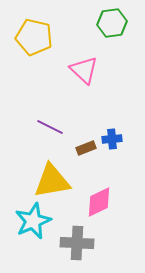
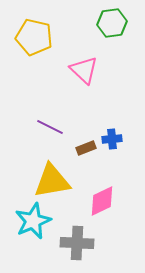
pink diamond: moved 3 px right, 1 px up
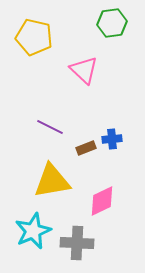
cyan star: moved 10 px down
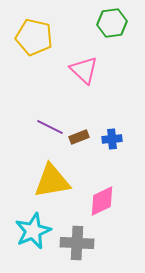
brown rectangle: moved 7 px left, 11 px up
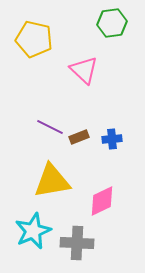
yellow pentagon: moved 2 px down
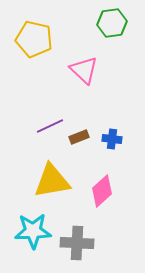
purple line: moved 1 px up; rotated 52 degrees counterclockwise
blue cross: rotated 12 degrees clockwise
pink diamond: moved 10 px up; rotated 16 degrees counterclockwise
cyan star: rotated 21 degrees clockwise
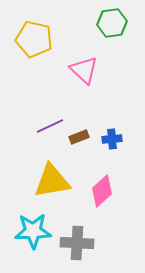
blue cross: rotated 12 degrees counterclockwise
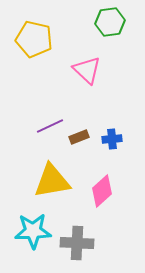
green hexagon: moved 2 px left, 1 px up
pink triangle: moved 3 px right
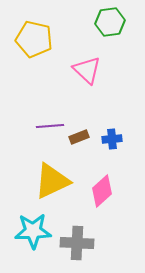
purple line: rotated 20 degrees clockwise
yellow triangle: rotated 15 degrees counterclockwise
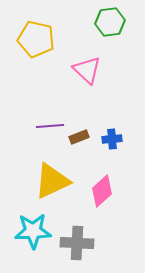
yellow pentagon: moved 2 px right
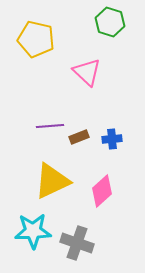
green hexagon: rotated 24 degrees clockwise
pink triangle: moved 2 px down
gray cross: rotated 16 degrees clockwise
